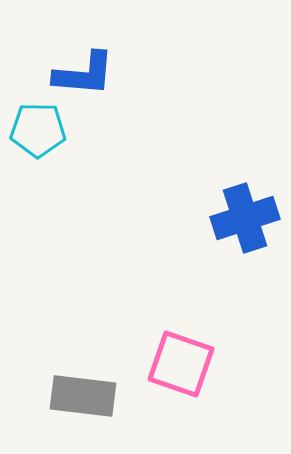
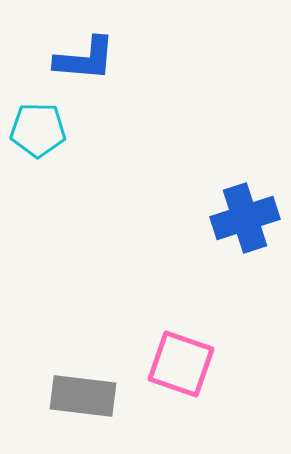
blue L-shape: moved 1 px right, 15 px up
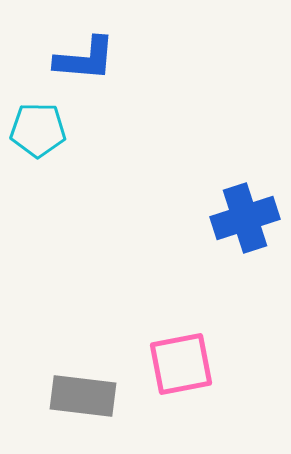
pink square: rotated 30 degrees counterclockwise
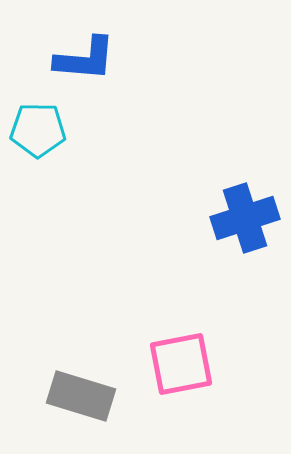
gray rectangle: moved 2 px left; rotated 10 degrees clockwise
